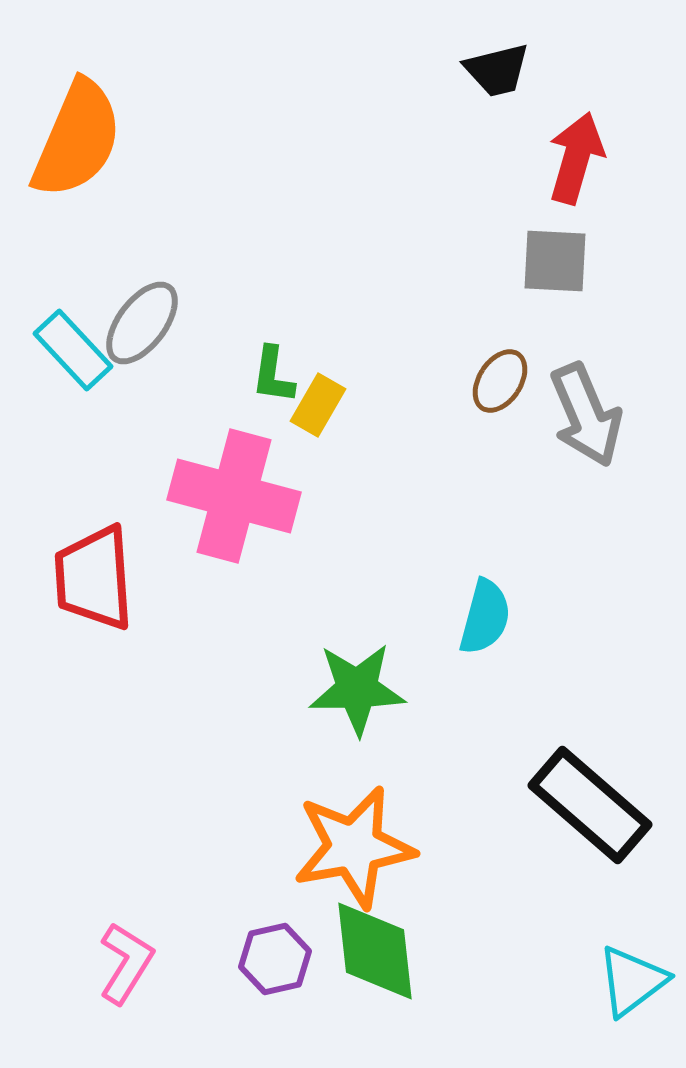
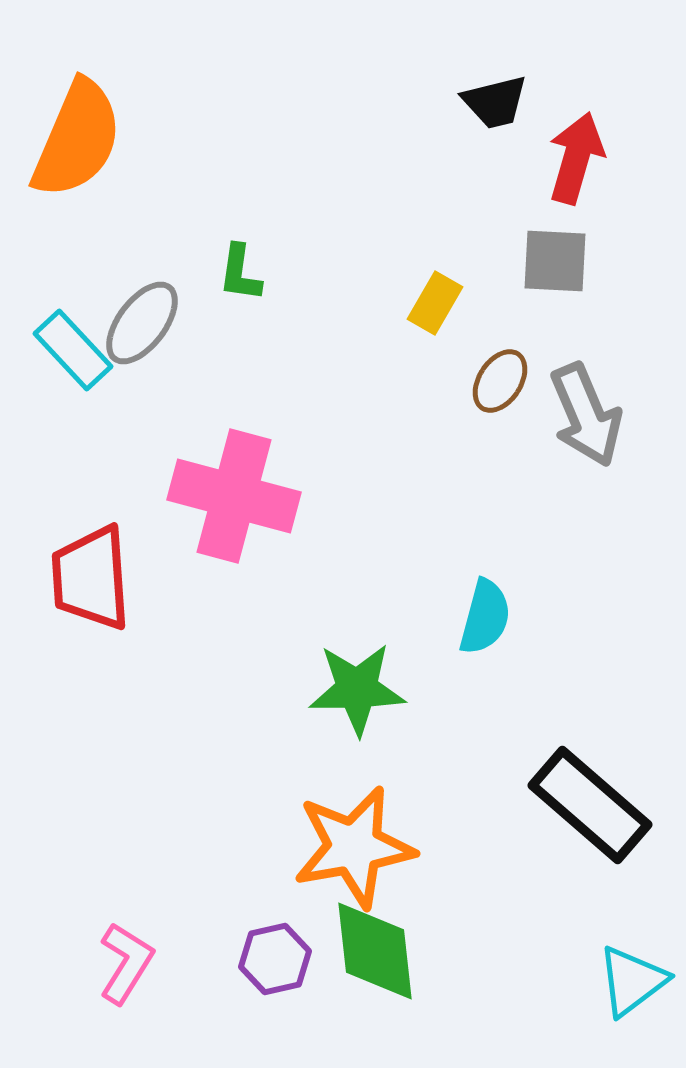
black trapezoid: moved 2 px left, 32 px down
green L-shape: moved 33 px left, 102 px up
yellow rectangle: moved 117 px right, 102 px up
red trapezoid: moved 3 px left
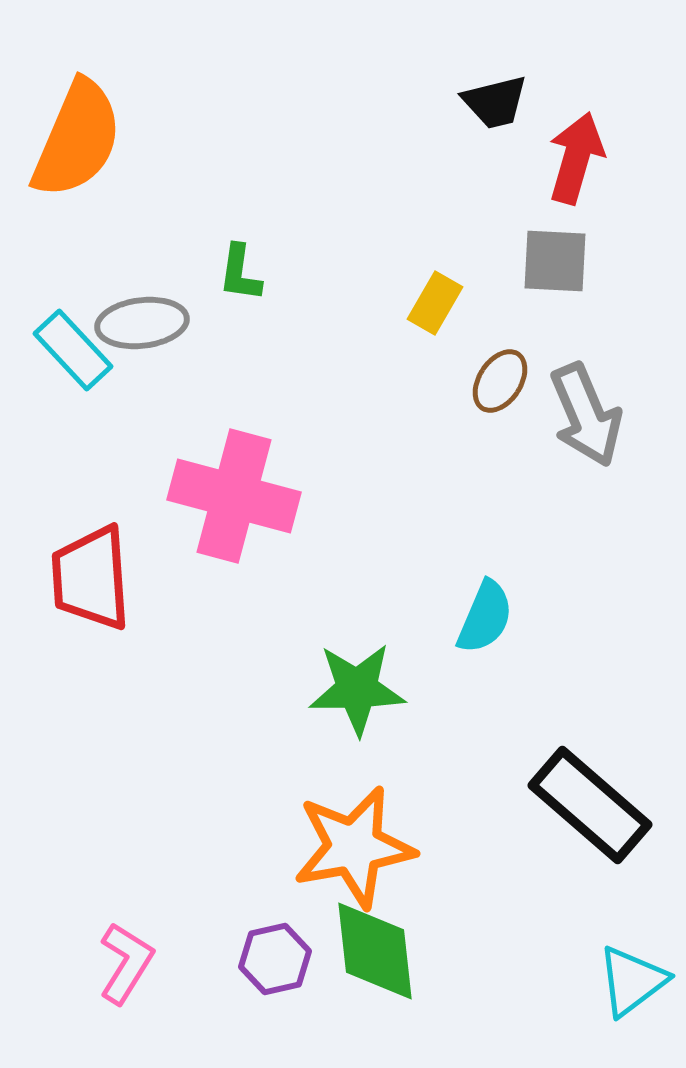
gray ellipse: rotated 46 degrees clockwise
cyan semicircle: rotated 8 degrees clockwise
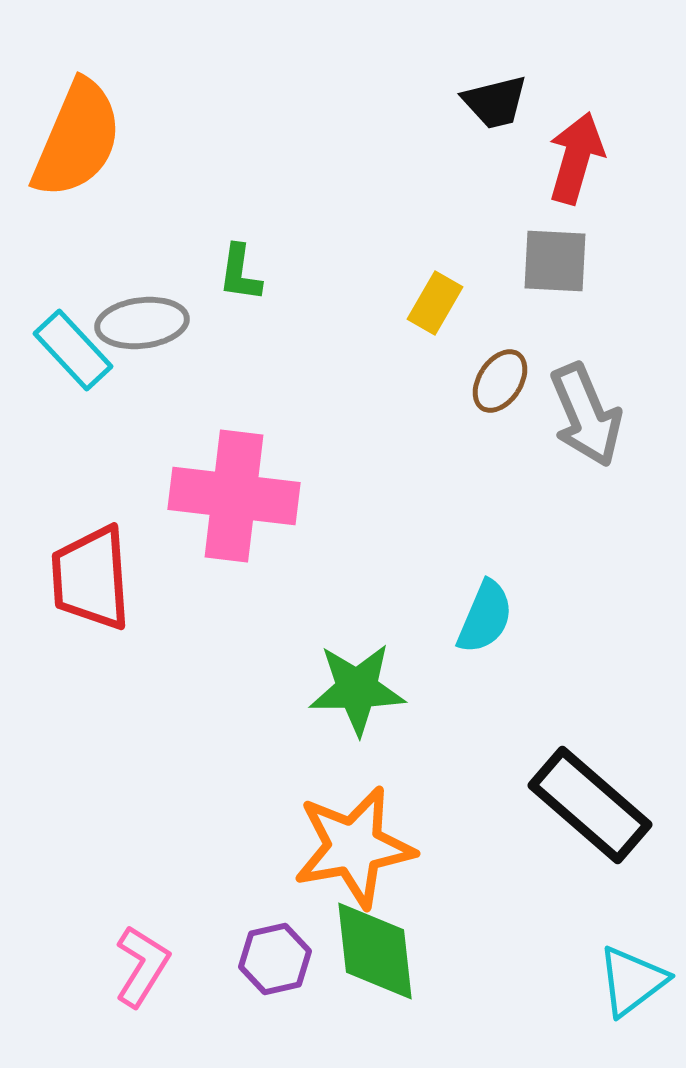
pink cross: rotated 8 degrees counterclockwise
pink L-shape: moved 16 px right, 3 px down
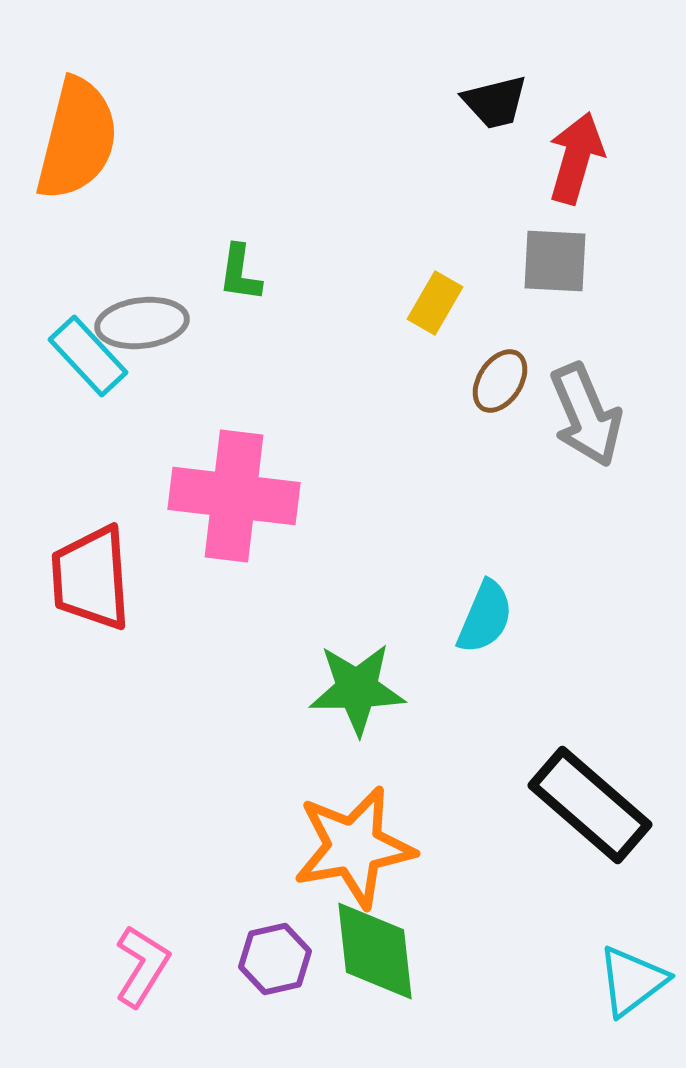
orange semicircle: rotated 9 degrees counterclockwise
cyan rectangle: moved 15 px right, 6 px down
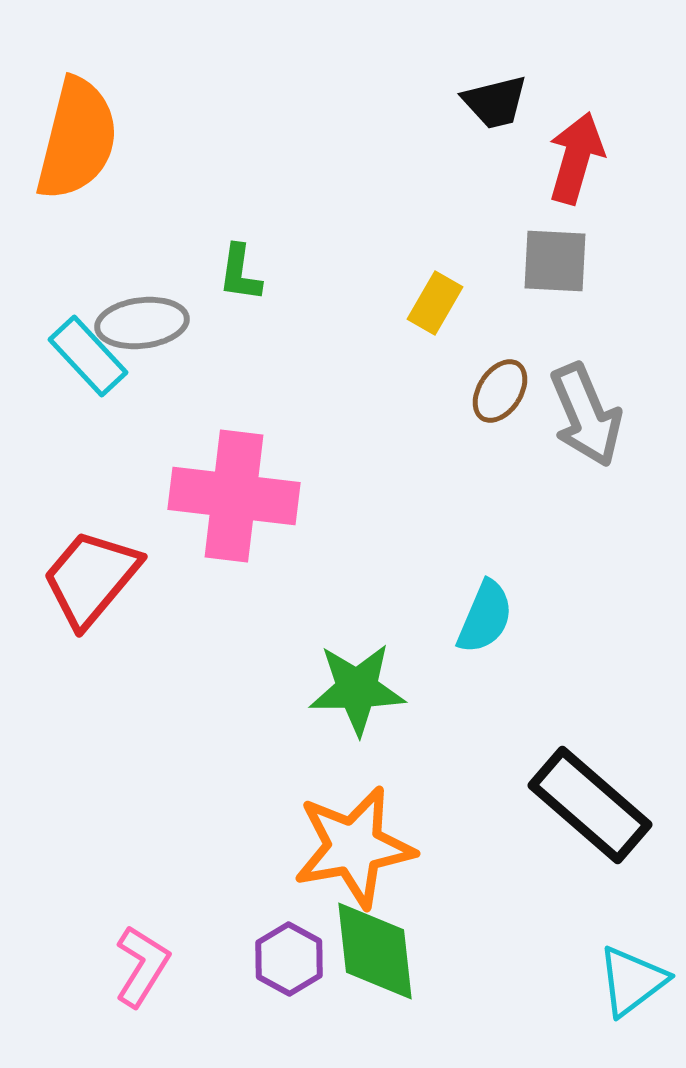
brown ellipse: moved 10 px down
red trapezoid: rotated 44 degrees clockwise
purple hexagon: moved 14 px right; rotated 18 degrees counterclockwise
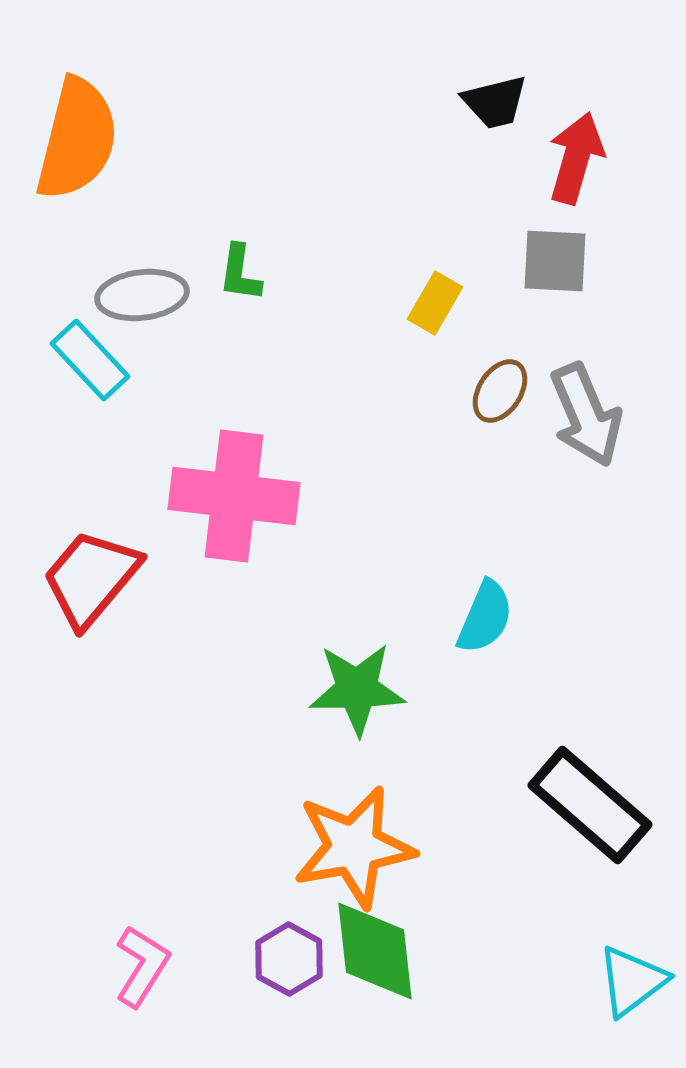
gray ellipse: moved 28 px up
cyan rectangle: moved 2 px right, 4 px down
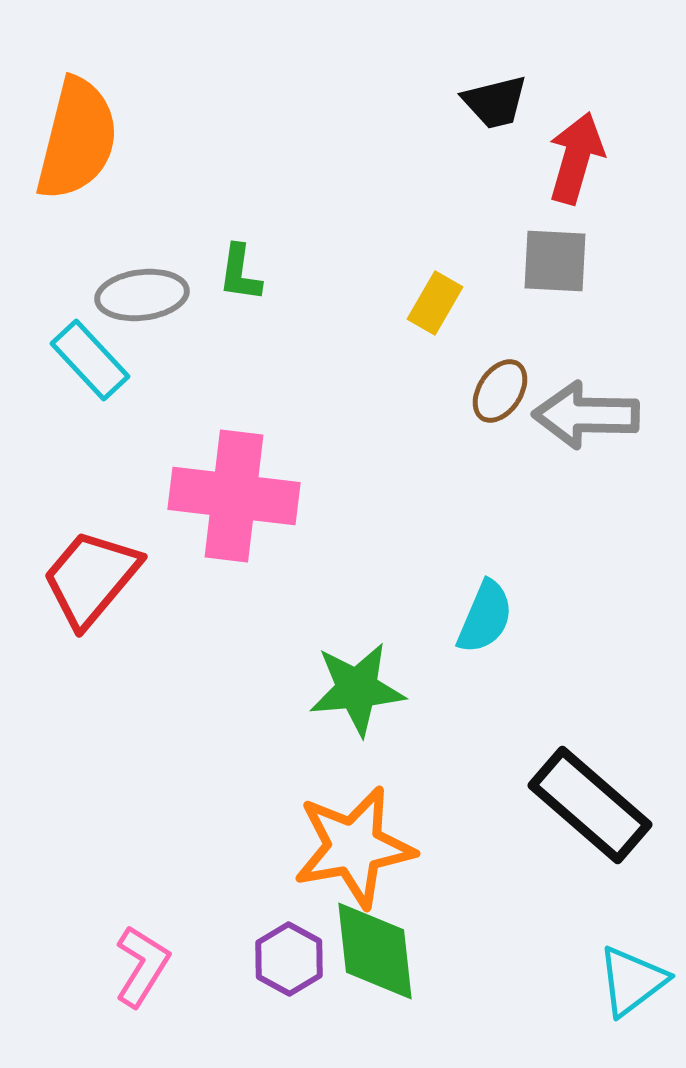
gray arrow: rotated 114 degrees clockwise
green star: rotated 4 degrees counterclockwise
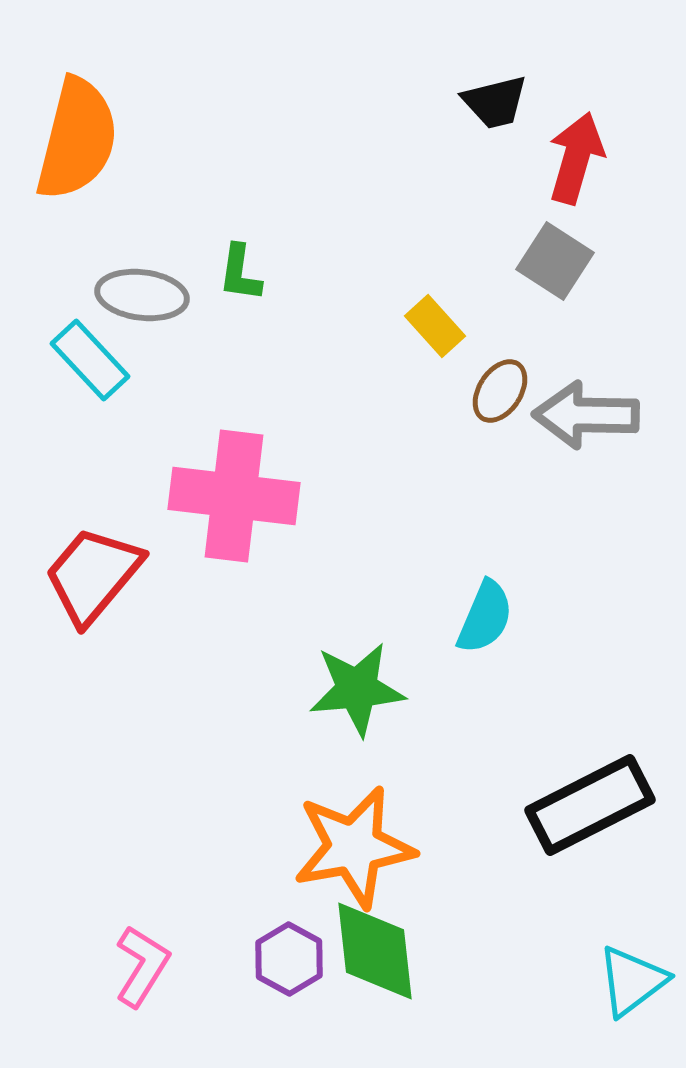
gray square: rotated 30 degrees clockwise
gray ellipse: rotated 14 degrees clockwise
yellow rectangle: moved 23 px down; rotated 72 degrees counterclockwise
red trapezoid: moved 2 px right, 3 px up
black rectangle: rotated 68 degrees counterclockwise
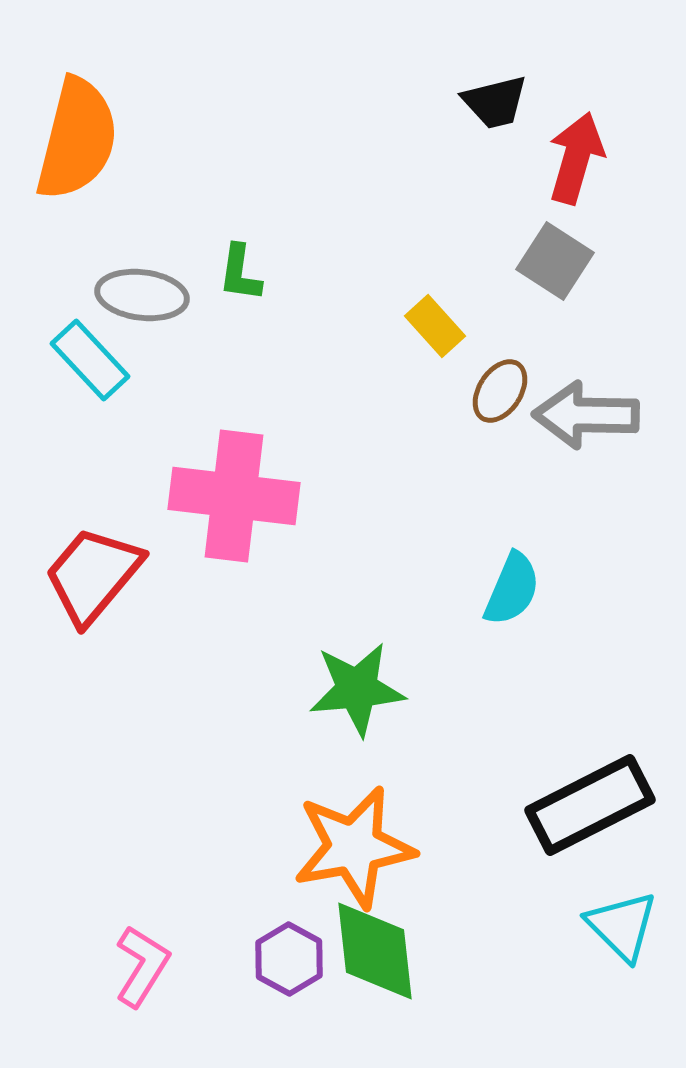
cyan semicircle: moved 27 px right, 28 px up
cyan triangle: moved 10 px left, 55 px up; rotated 38 degrees counterclockwise
